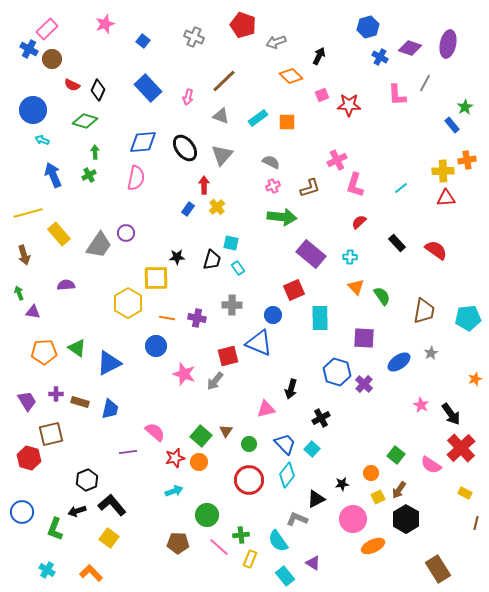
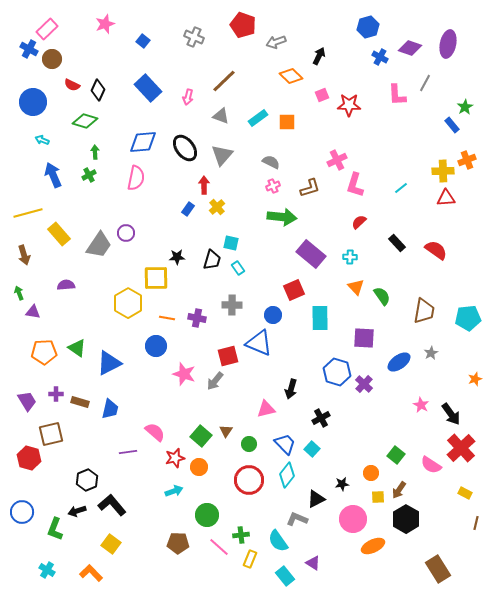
blue circle at (33, 110): moved 8 px up
orange cross at (467, 160): rotated 12 degrees counterclockwise
orange circle at (199, 462): moved 5 px down
yellow square at (378, 497): rotated 24 degrees clockwise
yellow square at (109, 538): moved 2 px right, 6 px down
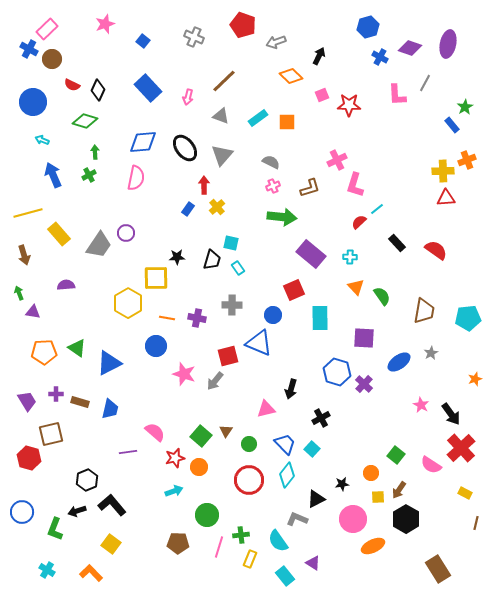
cyan line at (401, 188): moved 24 px left, 21 px down
pink line at (219, 547): rotated 65 degrees clockwise
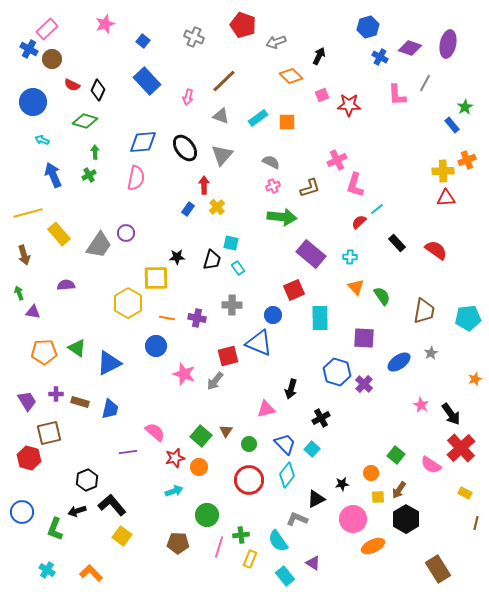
blue rectangle at (148, 88): moved 1 px left, 7 px up
brown square at (51, 434): moved 2 px left, 1 px up
yellow square at (111, 544): moved 11 px right, 8 px up
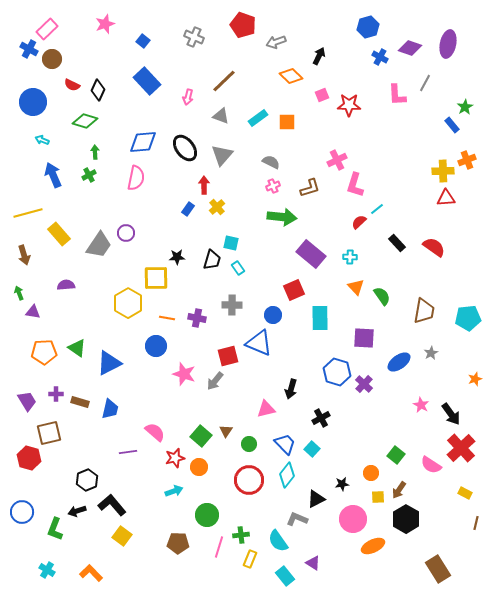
red semicircle at (436, 250): moved 2 px left, 3 px up
